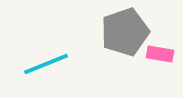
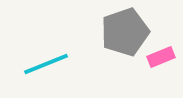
pink rectangle: moved 1 px right, 3 px down; rotated 32 degrees counterclockwise
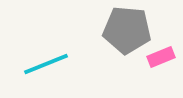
gray pentagon: moved 2 px right, 2 px up; rotated 24 degrees clockwise
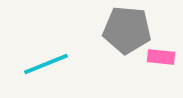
pink rectangle: rotated 28 degrees clockwise
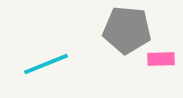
pink rectangle: moved 2 px down; rotated 8 degrees counterclockwise
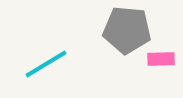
cyan line: rotated 9 degrees counterclockwise
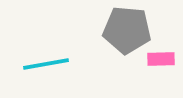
cyan line: rotated 21 degrees clockwise
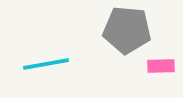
pink rectangle: moved 7 px down
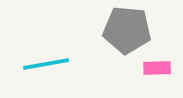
pink rectangle: moved 4 px left, 2 px down
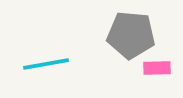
gray pentagon: moved 4 px right, 5 px down
